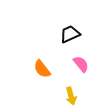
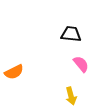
black trapezoid: moved 1 px right; rotated 30 degrees clockwise
orange semicircle: moved 28 px left, 3 px down; rotated 78 degrees counterclockwise
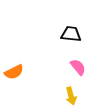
pink semicircle: moved 3 px left, 3 px down
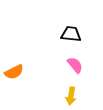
pink semicircle: moved 3 px left, 2 px up
yellow arrow: rotated 24 degrees clockwise
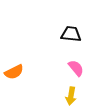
pink semicircle: moved 1 px right, 3 px down
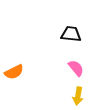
yellow arrow: moved 7 px right
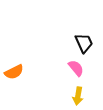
black trapezoid: moved 13 px right, 9 px down; rotated 60 degrees clockwise
